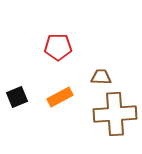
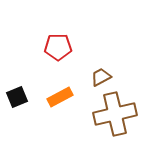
brown trapezoid: rotated 30 degrees counterclockwise
brown cross: rotated 9 degrees counterclockwise
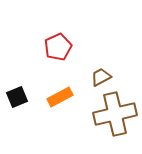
red pentagon: rotated 24 degrees counterclockwise
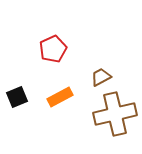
red pentagon: moved 5 px left, 2 px down
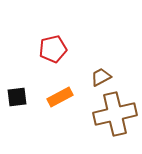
red pentagon: rotated 12 degrees clockwise
black square: rotated 15 degrees clockwise
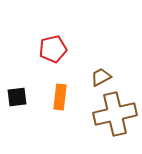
orange rectangle: rotated 55 degrees counterclockwise
